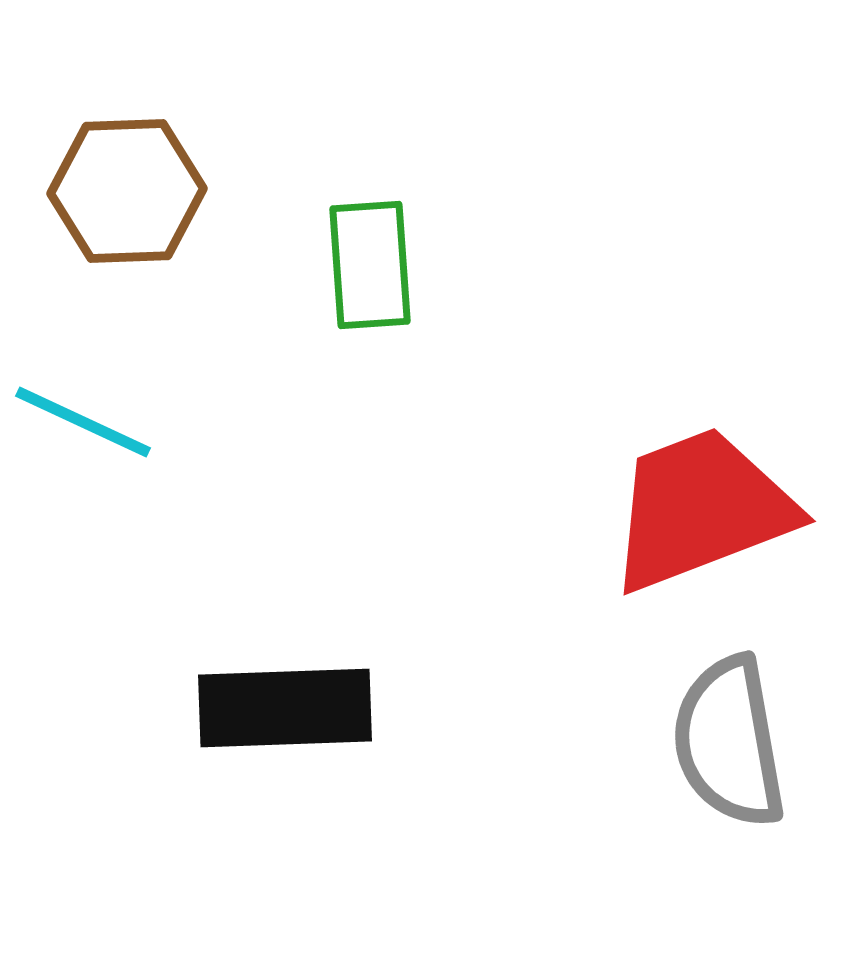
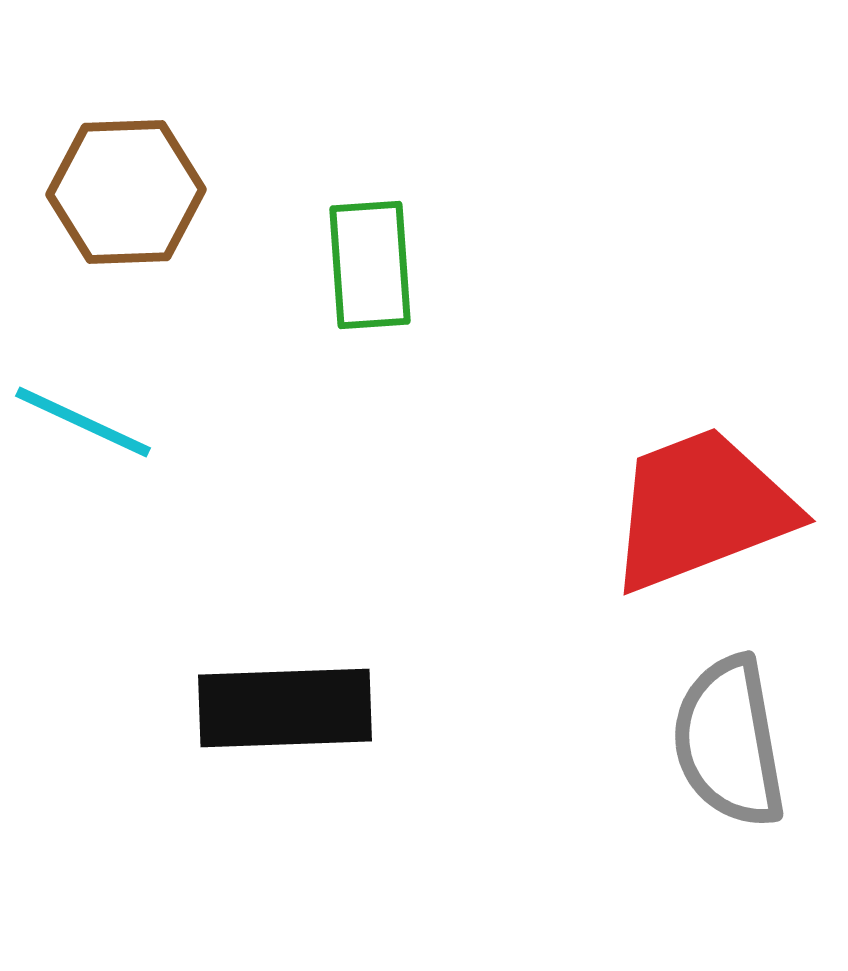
brown hexagon: moved 1 px left, 1 px down
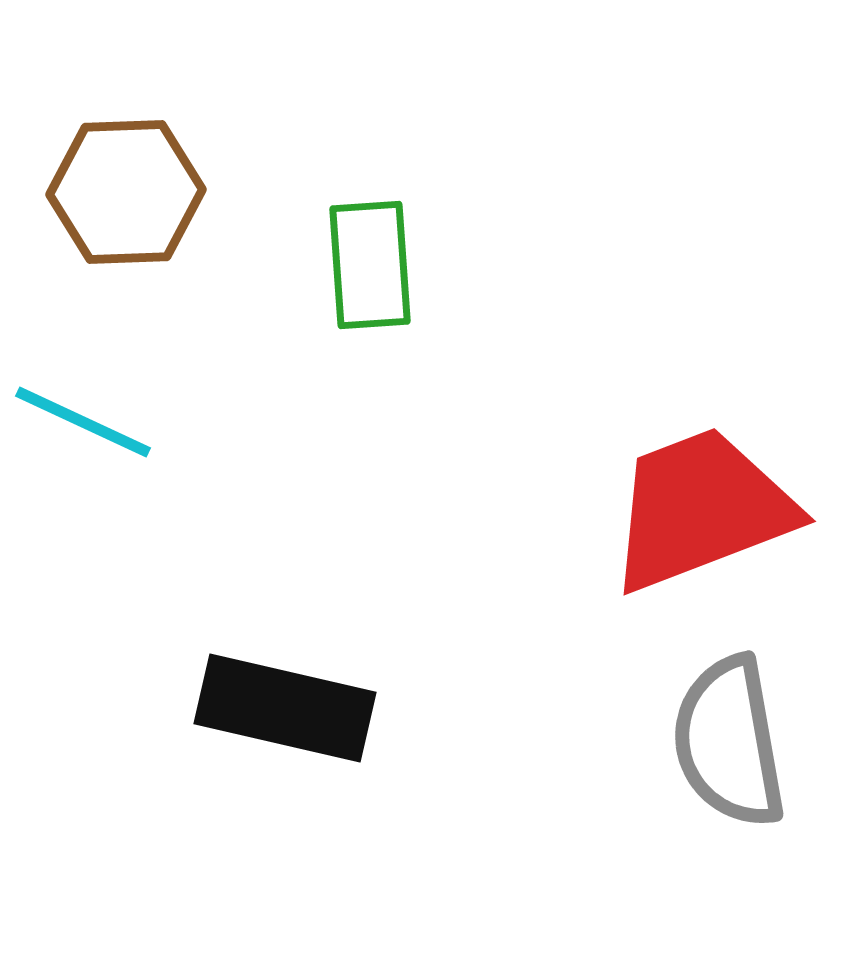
black rectangle: rotated 15 degrees clockwise
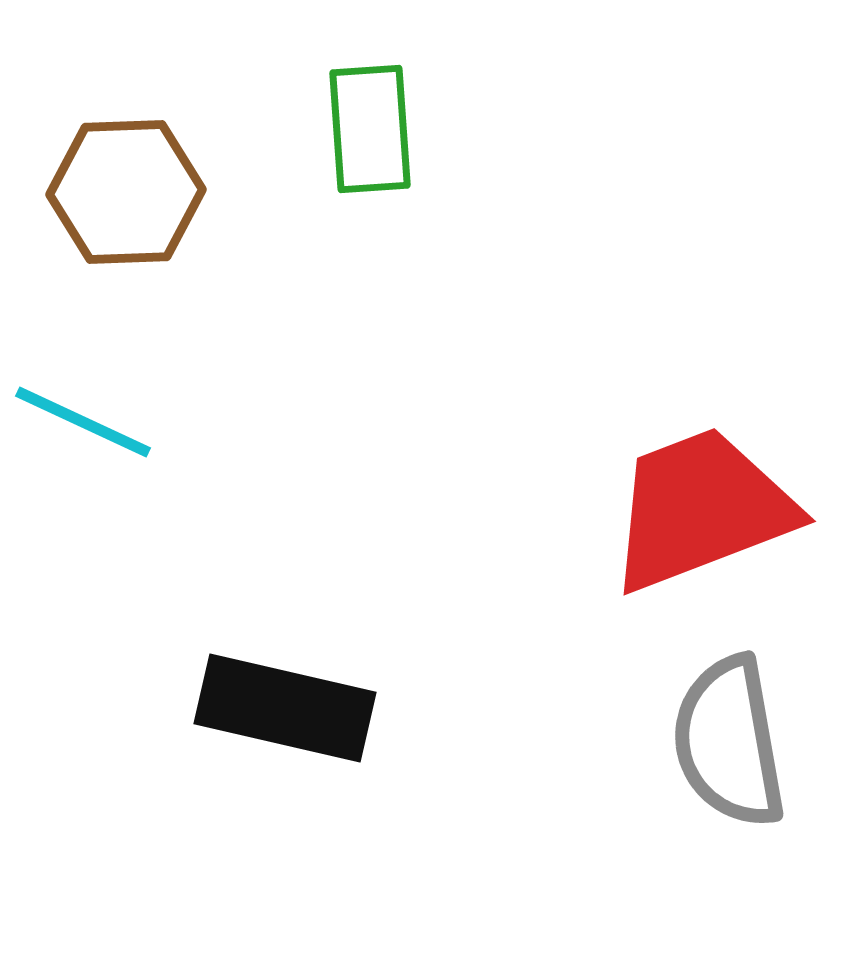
green rectangle: moved 136 px up
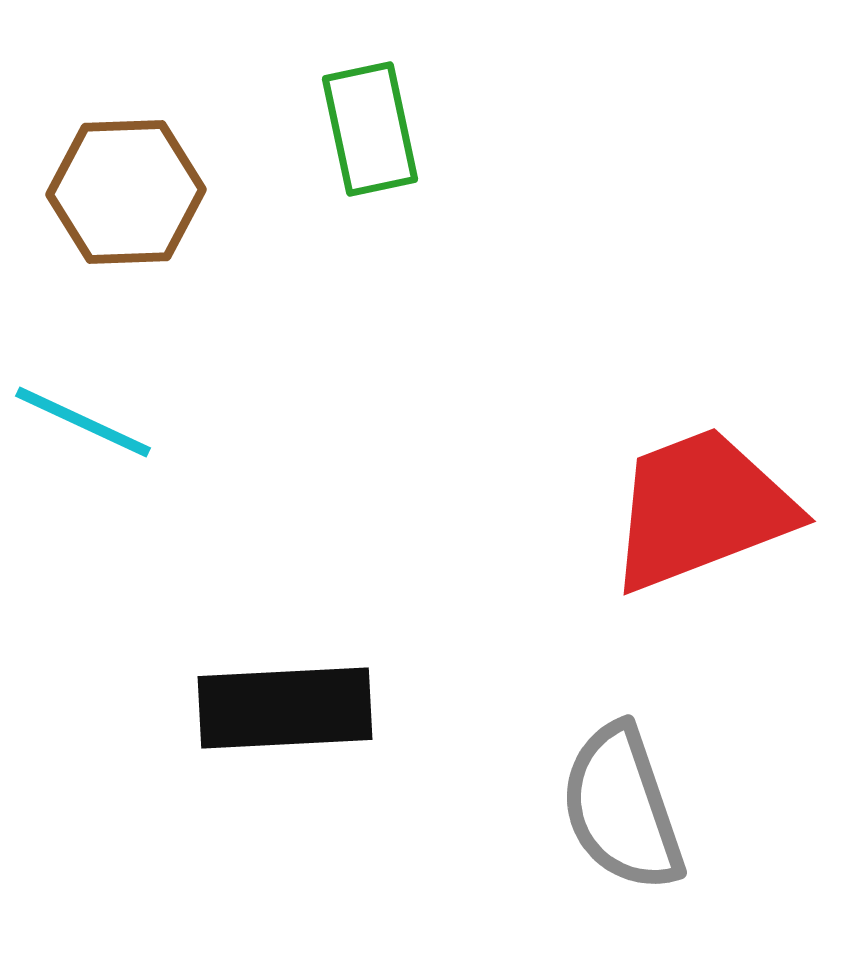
green rectangle: rotated 8 degrees counterclockwise
black rectangle: rotated 16 degrees counterclockwise
gray semicircle: moved 107 px left, 66 px down; rotated 9 degrees counterclockwise
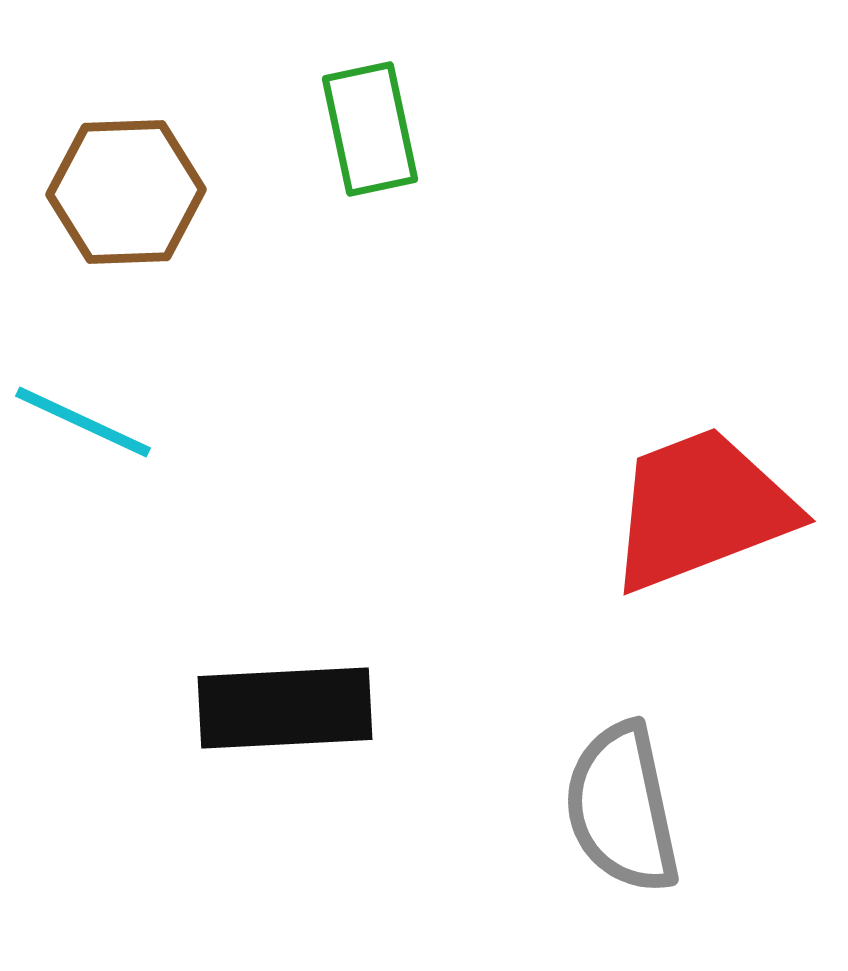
gray semicircle: rotated 7 degrees clockwise
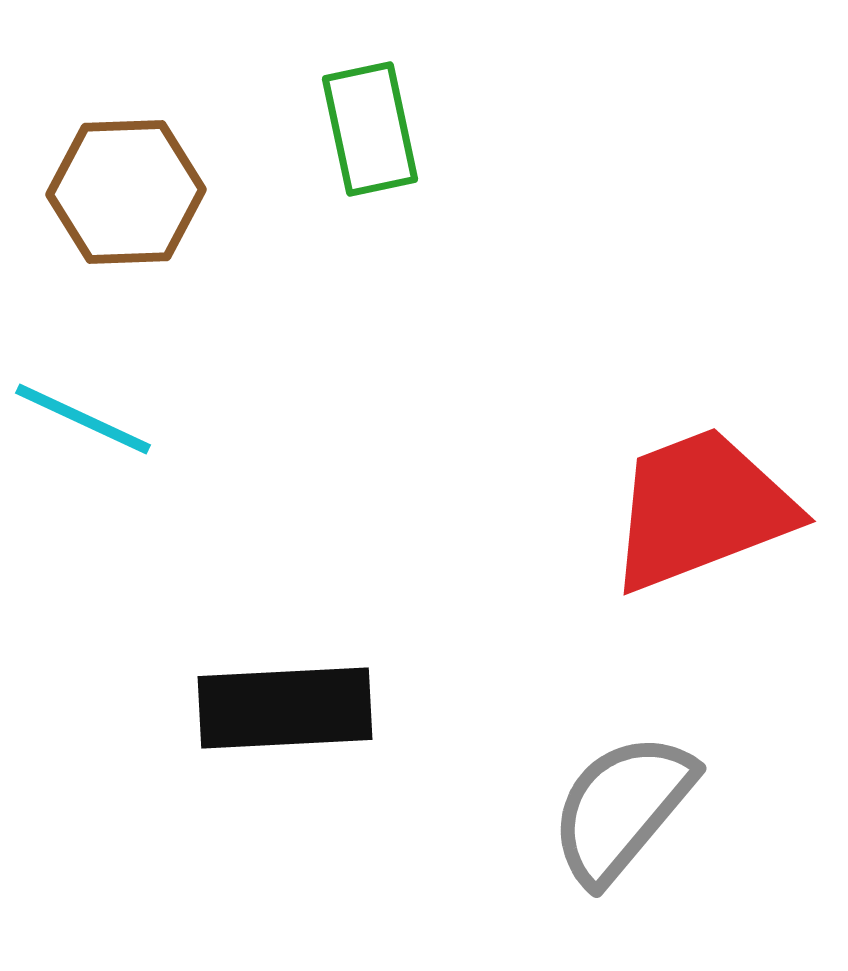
cyan line: moved 3 px up
gray semicircle: rotated 52 degrees clockwise
